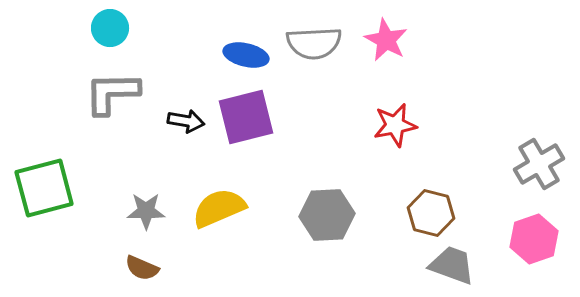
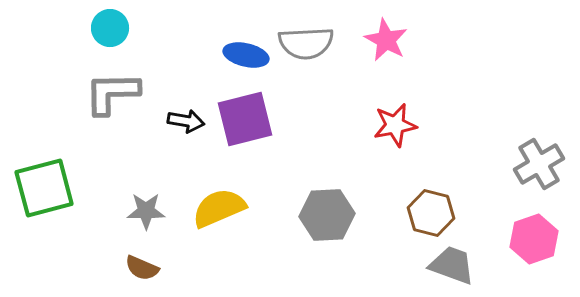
gray semicircle: moved 8 px left
purple square: moved 1 px left, 2 px down
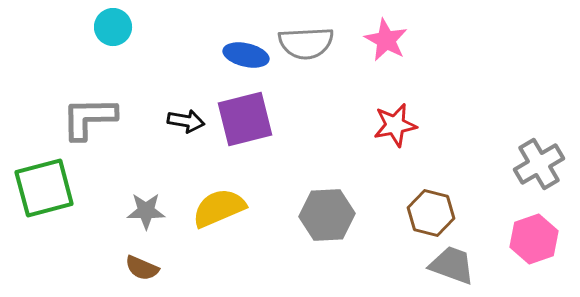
cyan circle: moved 3 px right, 1 px up
gray L-shape: moved 23 px left, 25 px down
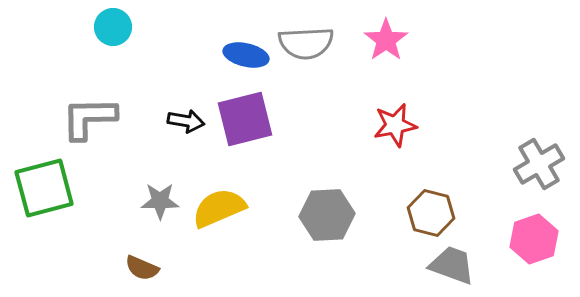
pink star: rotated 9 degrees clockwise
gray star: moved 14 px right, 10 px up
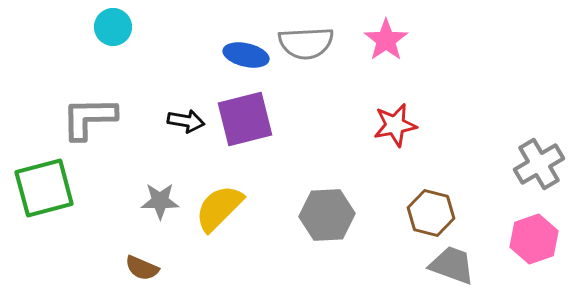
yellow semicircle: rotated 22 degrees counterclockwise
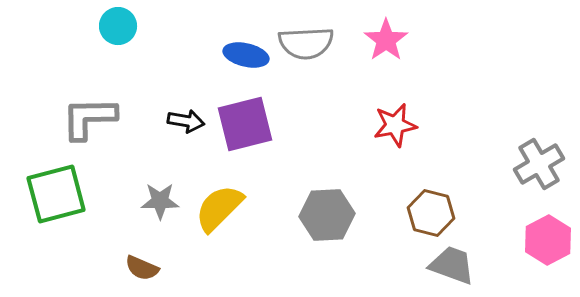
cyan circle: moved 5 px right, 1 px up
purple square: moved 5 px down
green square: moved 12 px right, 6 px down
pink hexagon: moved 14 px right, 1 px down; rotated 9 degrees counterclockwise
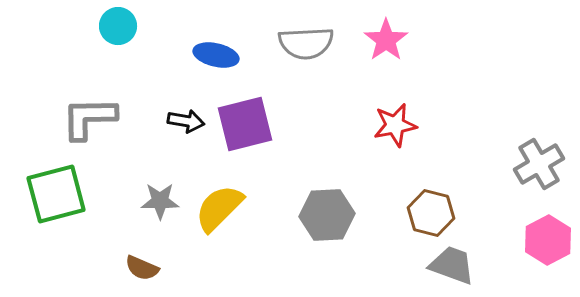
blue ellipse: moved 30 px left
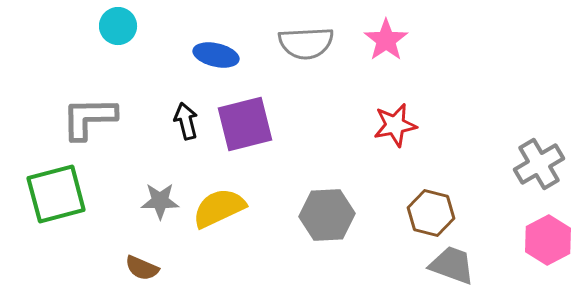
black arrow: rotated 114 degrees counterclockwise
yellow semicircle: rotated 20 degrees clockwise
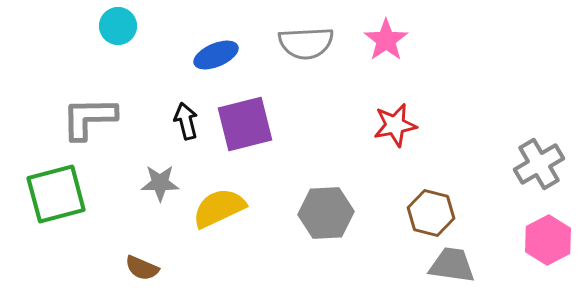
blue ellipse: rotated 36 degrees counterclockwise
gray star: moved 18 px up
gray hexagon: moved 1 px left, 2 px up
gray trapezoid: rotated 12 degrees counterclockwise
